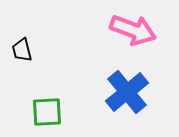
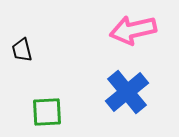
pink arrow: rotated 147 degrees clockwise
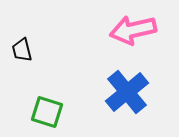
green square: rotated 20 degrees clockwise
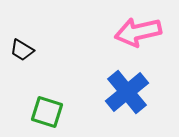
pink arrow: moved 5 px right, 2 px down
black trapezoid: rotated 45 degrees counterclockwise
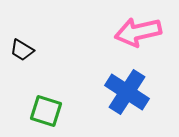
blue cross: rotated 18 degrees counterclockwise
green square: moved 1 px left, 1 px up
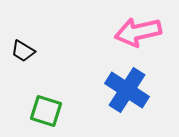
black trapezoid: moved 1 px right, 1 px down
blue cross: moved 2 px up
